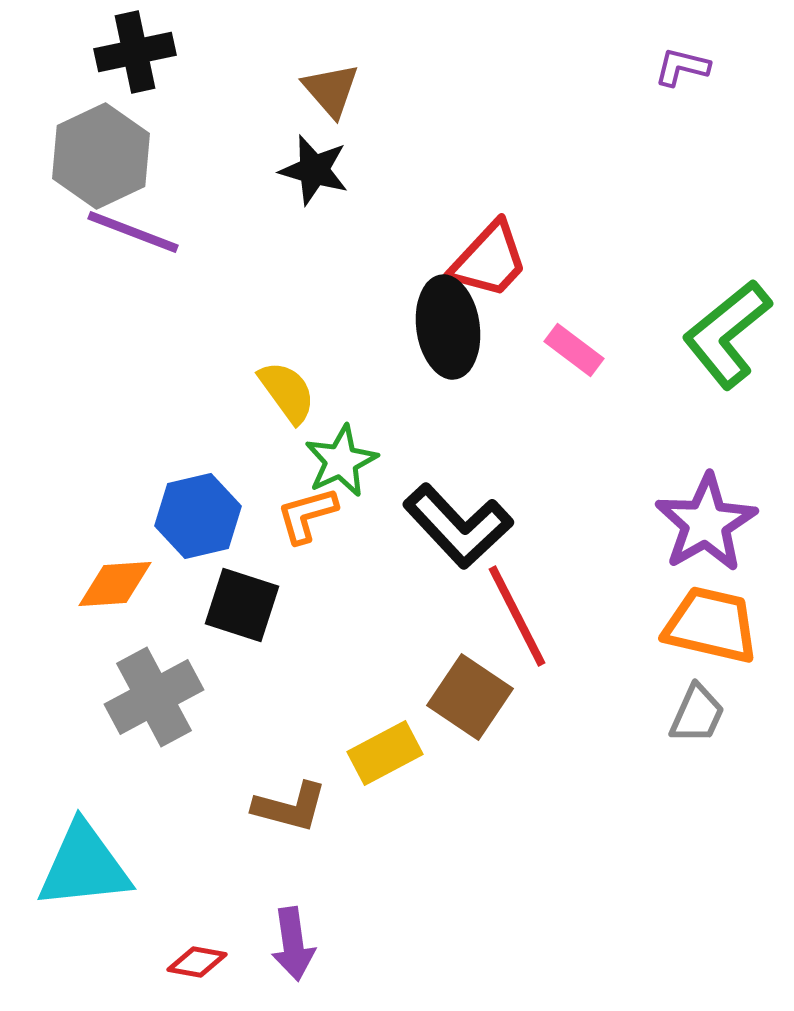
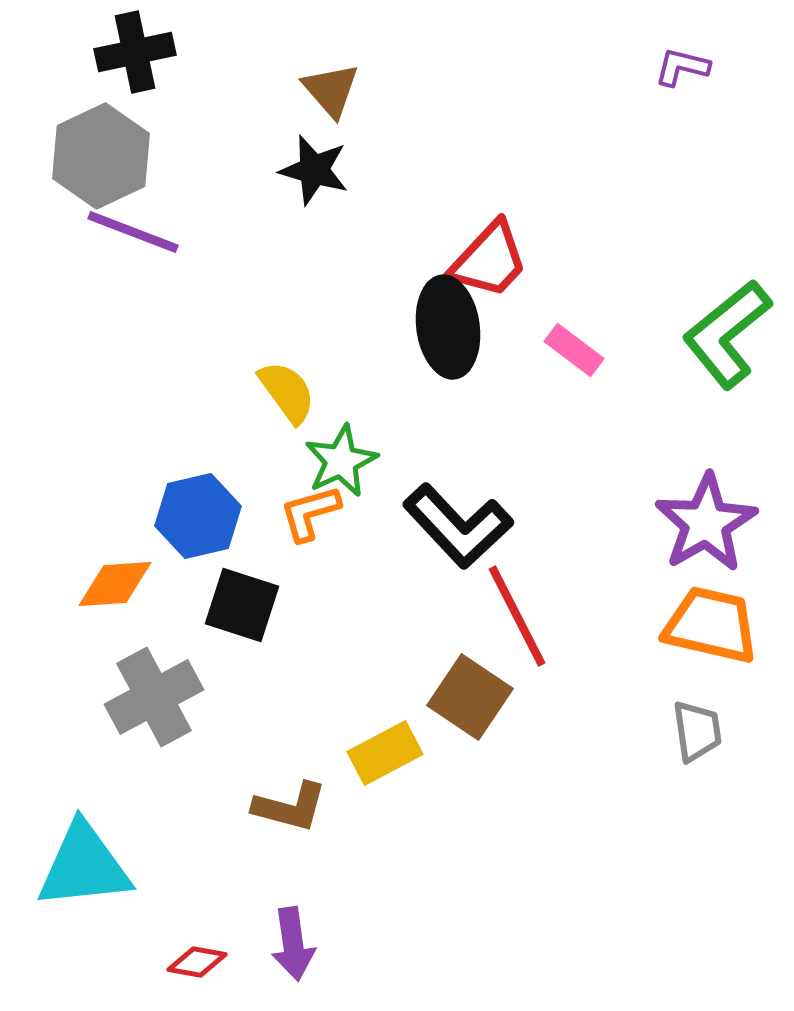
orange L-shape: moved 3 px right, 2 px up
gray trapezoid: moved 17 px down; rotated 32 degrees counterclockwise
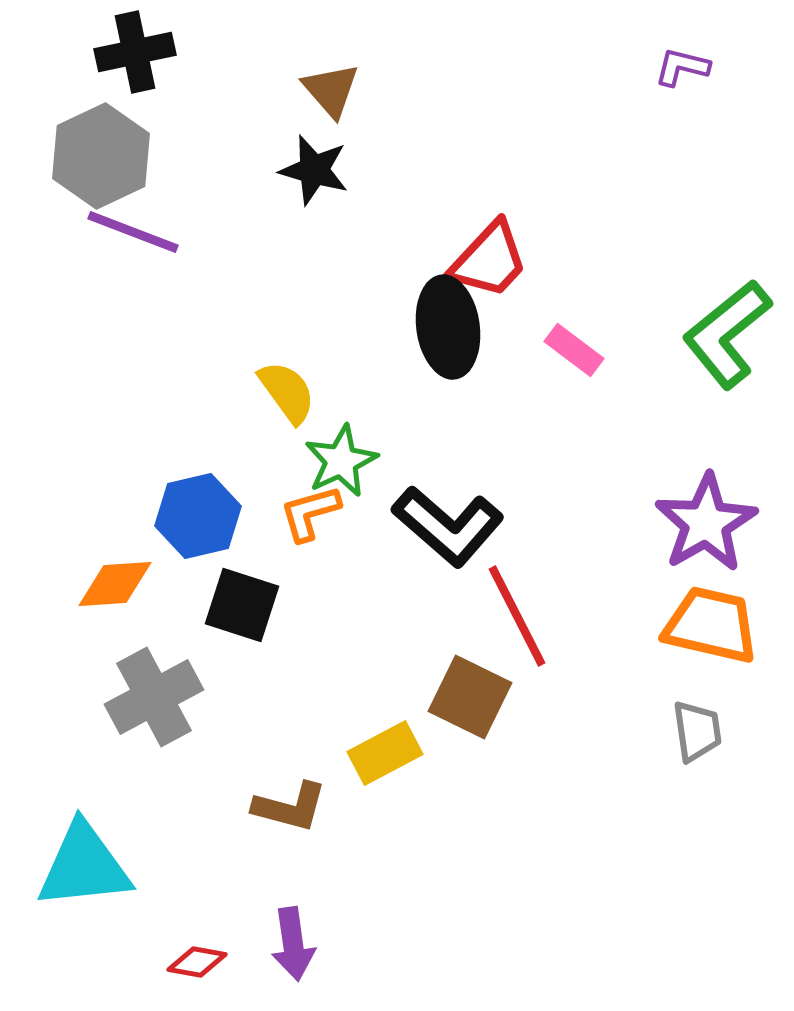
black L-shape: moved 10 px left; rotated 6 degrees counterclockwise
brown square: rotated 8 degrees counterclockwise
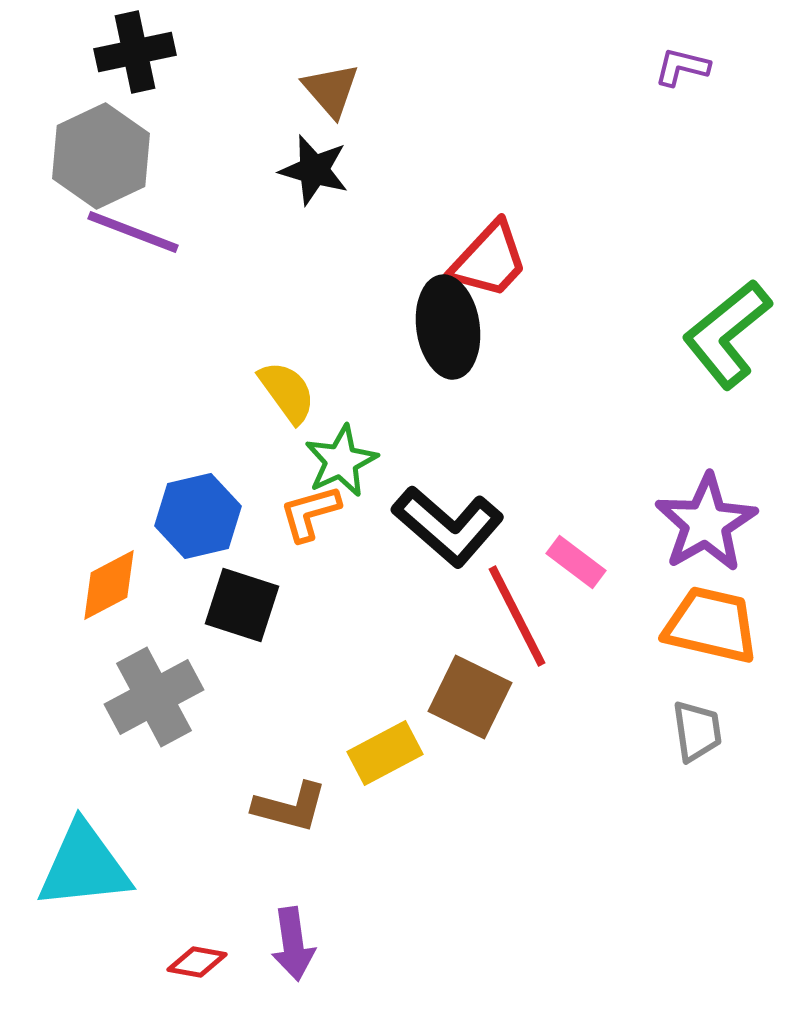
pink rectangle: moved 2 px right, 212 px down
orange diamond: moved 6 px left, 1 px down; rotated 24 degrees counterclockwise
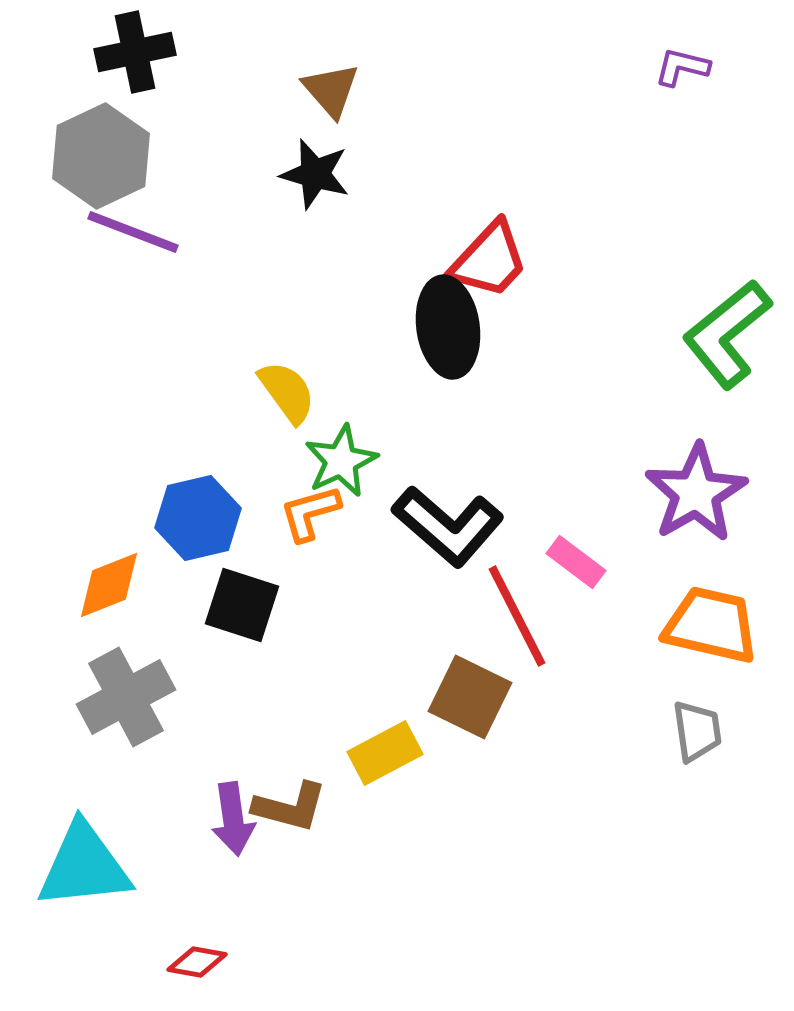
black star: moved 1 px right, 4 px down
blue hexagon: moved 2 px down
purple star: moved 10 px left, 30 px up
orange diamond: rotated 6 degrees clockwise
gray cross: moved 28 px left
purple arrow: moved 60 px left, 125 px up
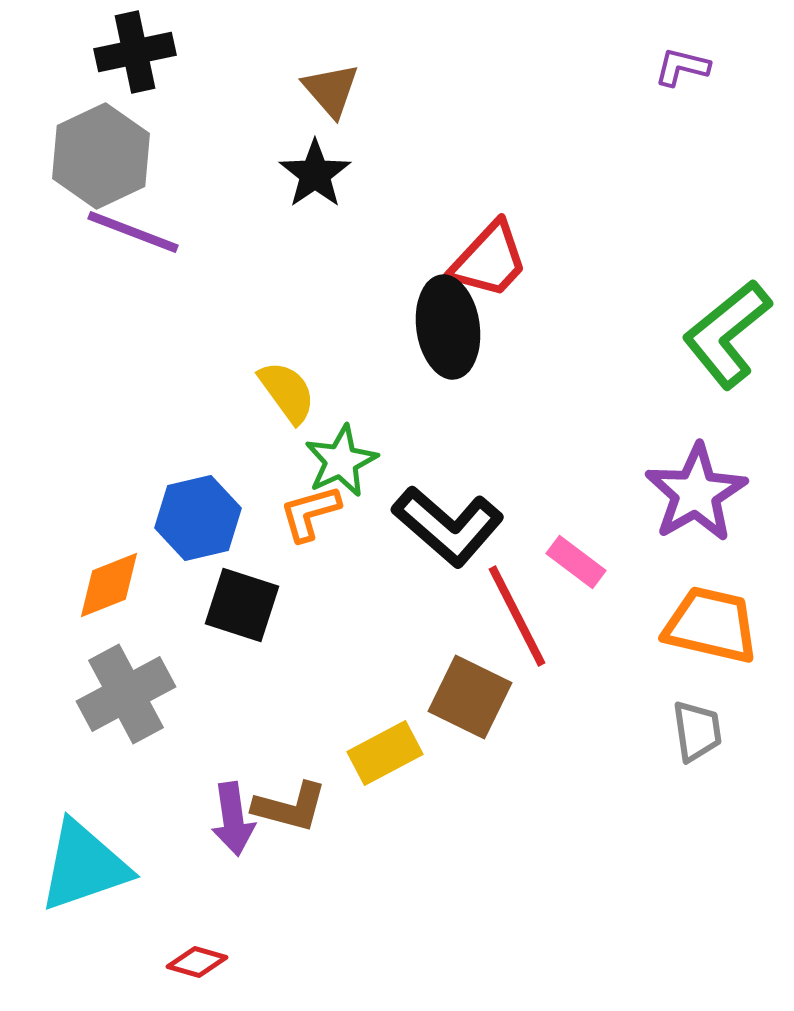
black star: rotated 22 degrees clockwise
gray cross: moved 3 px up
cyan triangle: rotated 13 degrees counterclockwise
red diamond: rotated 6 degrees clockwise
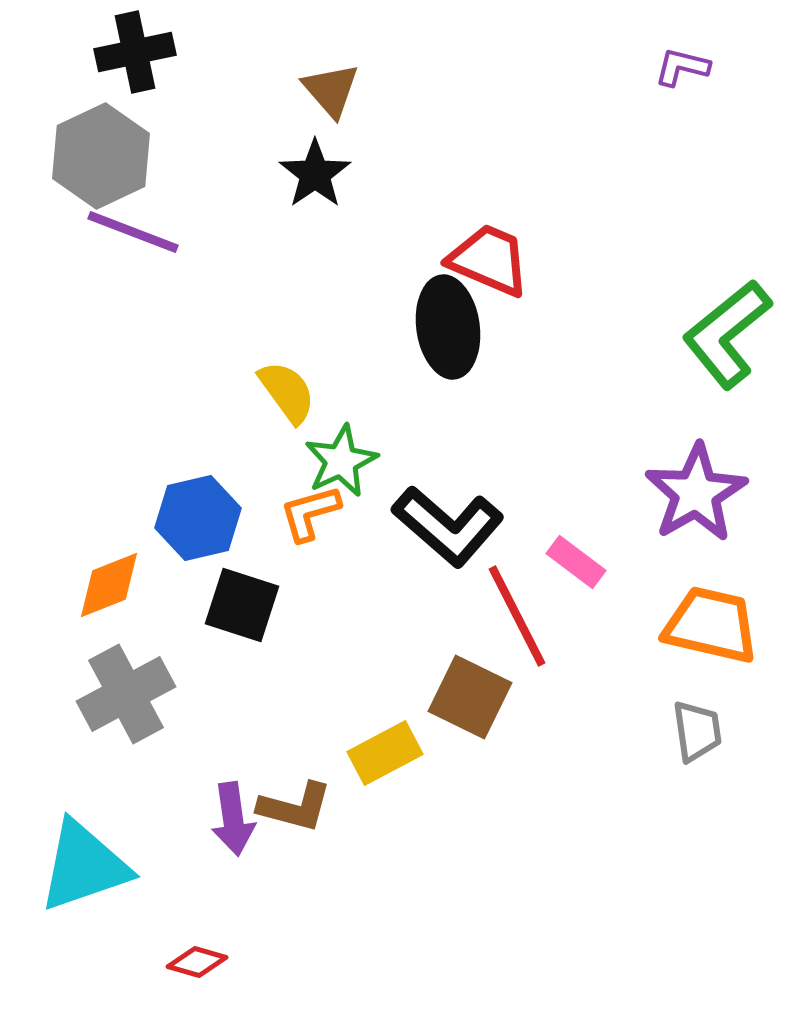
red trapezoid: rotated 110 degrees counterclockwise
brown L-shape: moved 5 px right
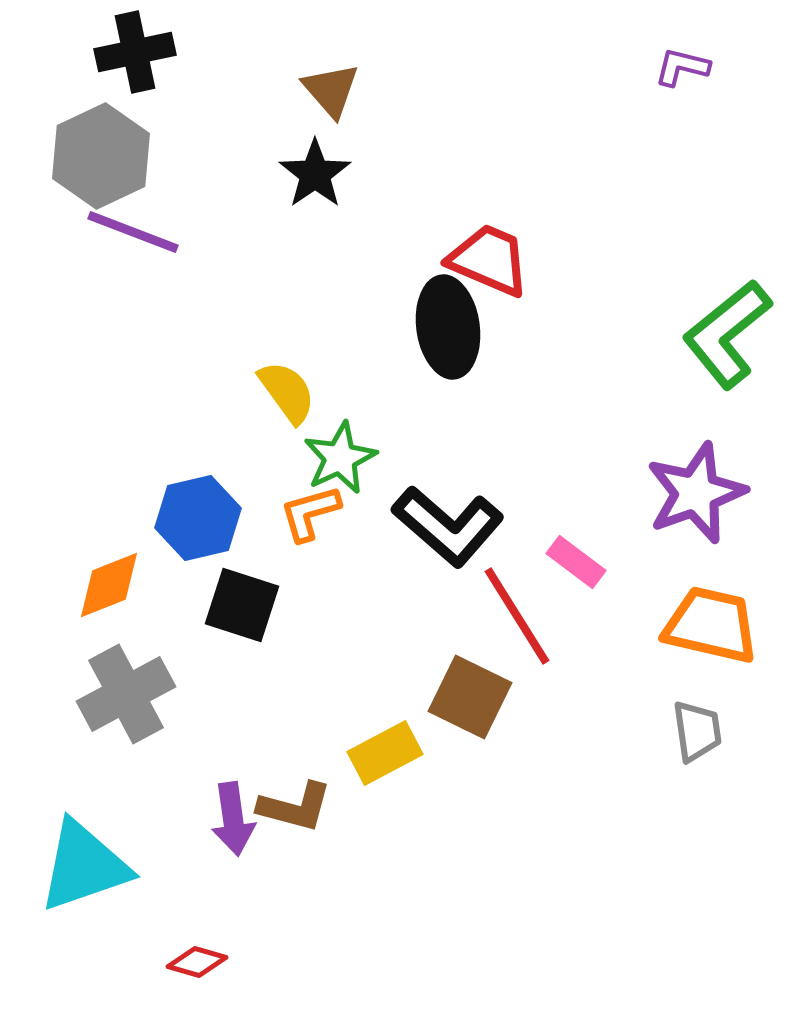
green star: moved 1 px left, 3 px up
purple star: rotated 10 degrees clockwise
red line: rotated 5 degrees counterclockwise
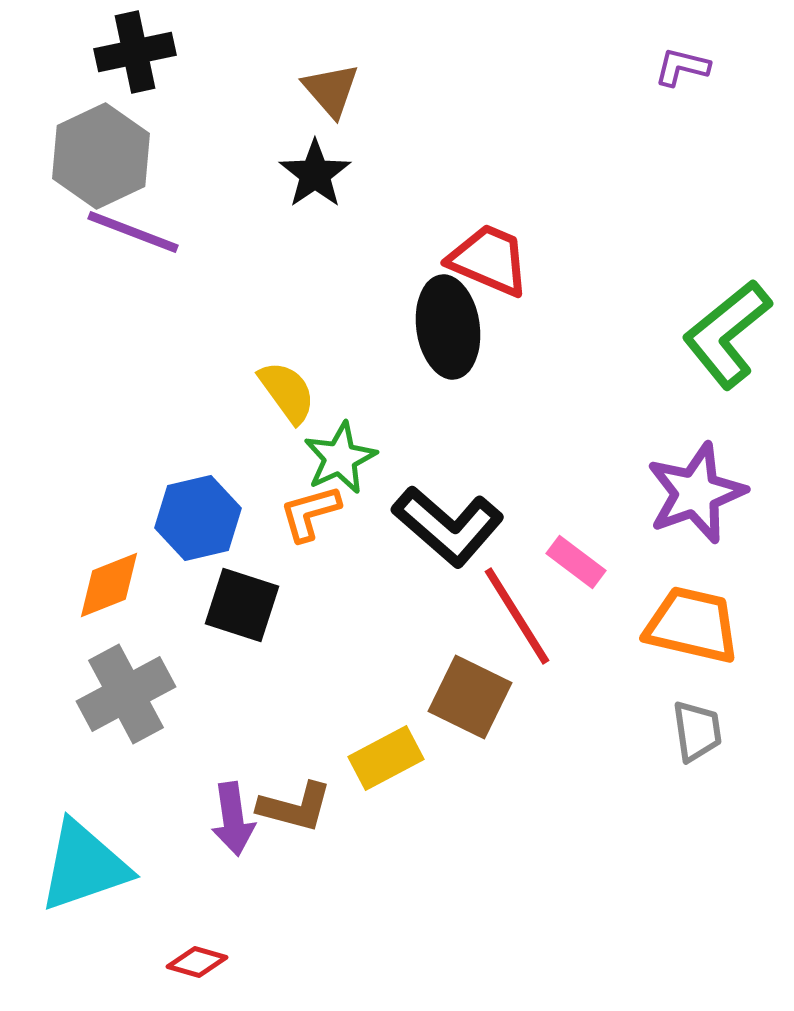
orange trapezoid: moved 19 px left
yellow rectangle: moved 1 px right, 5 px down
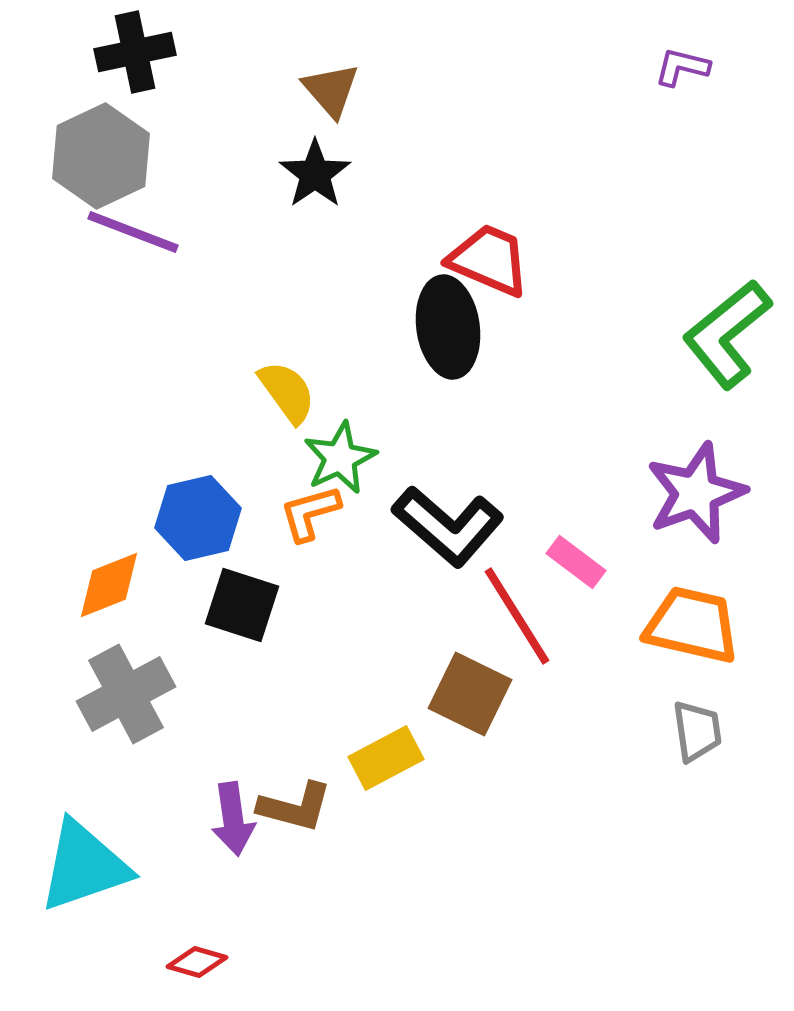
brown square: moved 3 px up
